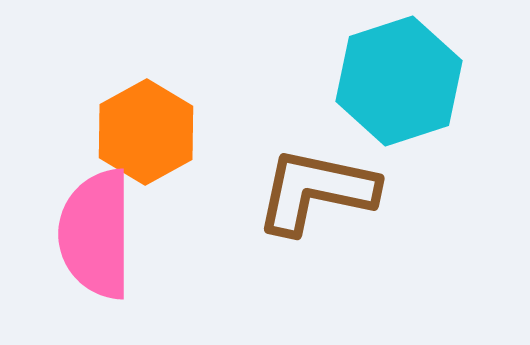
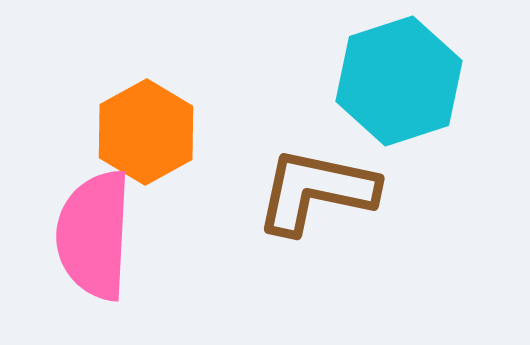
pink semicircle: moved 2 px left, 1 px down; rotated 3 degrees clockwise
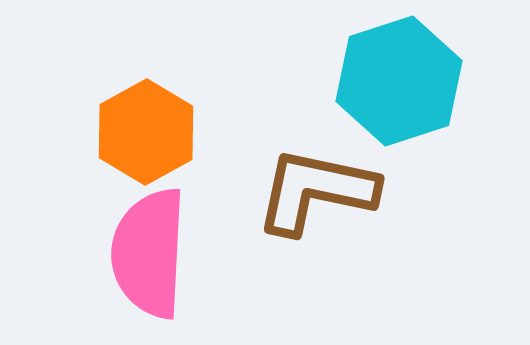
pink semicircle: moved 55 px right, 18 px down
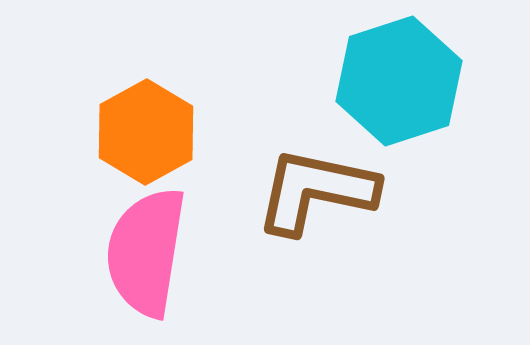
pink semicircle: moved 3 px left, 1 px up; rotated 6 degrees clockwise
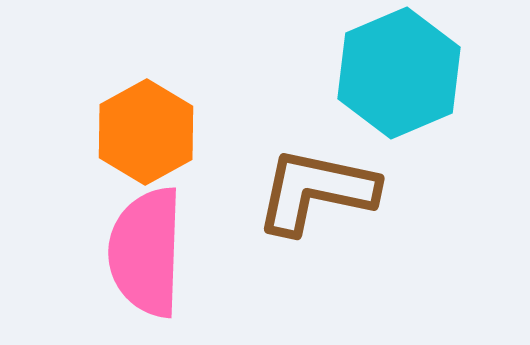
cyan hexagon: moved 8 px up; rotated 5 degrees counterclockwise
pink semicircle: rotated 7 degrees counterclockwise
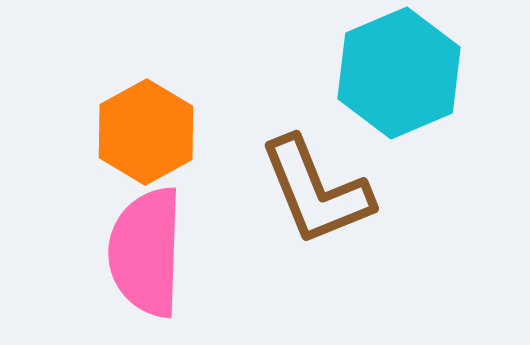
brown L-shape: rotated 124 degrees counterclockwise
